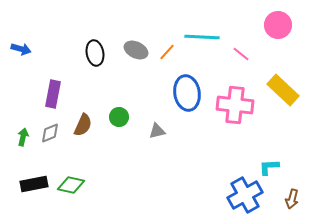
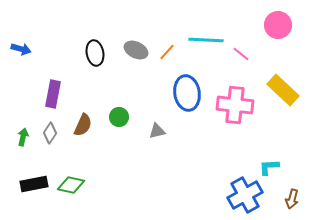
cyan line: moved 4 px right, 3 px down
gray diamond: rotated 35 degrees counterclockwise
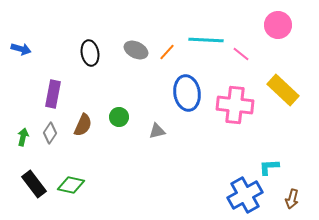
black ellipse: moved 5 px left
black rectangle: rotated 64 degrees clockwise
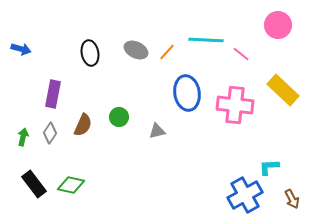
brown arrow: rotated 42 degrees counterclockwise
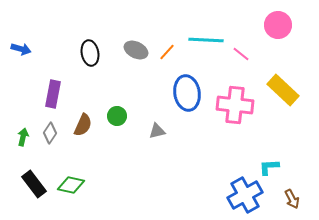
green circle: moved 2 px left, 1 px up
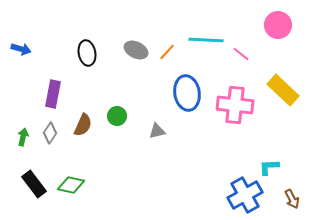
black ellipse: moved 3 px left
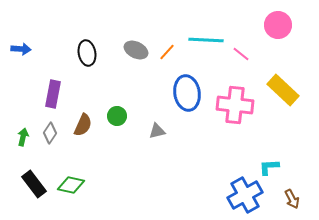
blue arrow: rotated 12 degrees counterclockwise
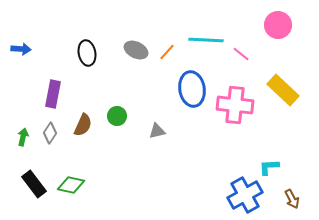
blue ellipse: moved 5 px right, 4 px up
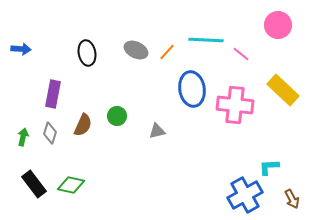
gray diamond: rotated 15 degrees counterclockwise
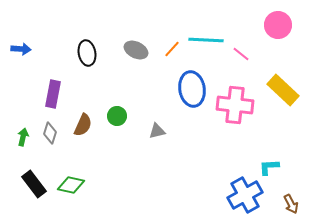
orange line: moved 5 px right, 3 px up
brown arrow: moved 1 px left, 5 px down
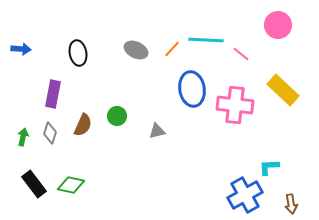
black ellipse: moved 9 px left
brown arrow: rotated 18 degrees clockwise
